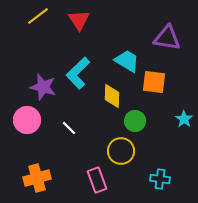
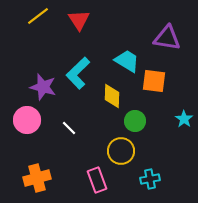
orange square: moved 1 px up
cyan cross: moved 10 px left; rotated 18 degrees counterclockwise
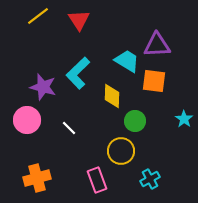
purple triangle: moved 10 px left, 7 px down; rotated 12 degrees counterclockwise
cyan cross: rotated 18 degrees counterclockwise
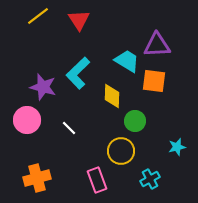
cyan star: moved 7 px left, 28 px down; rotated 24 degrees clockwise
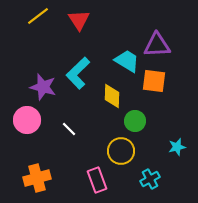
white line: moved 1 px down
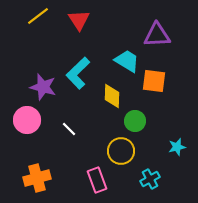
purple triangle: moved 10 px up
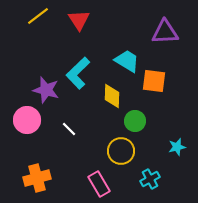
purple triangle: moved 8 px right, 3 px up
purple star: moved 3 px right, 3 px down
pink rectangle: moved 2 px right, 4 px down; rotated 10 degrees counterclockwise
